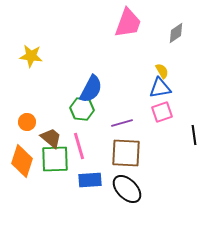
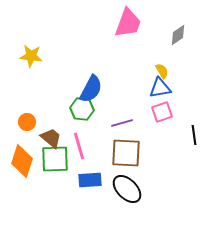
gray diamond: moved 2 px right, 2 px down
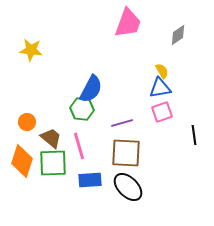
yellow star: moved 6 px up
green square: moved 2 px left, 4 px down
black ellipse: moved 1 px right, 2 px up
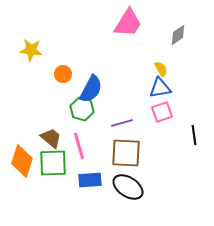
pink trapezoid: rotated 12 degrees clockwise
yellow semicircle: moved 1 px left, 2 px up
green hexagon: rotated 10 degrees clockwise
orange circle: moved 36 px right, 48 px up
black ellipse: rotated 12 degrees counterclockwise
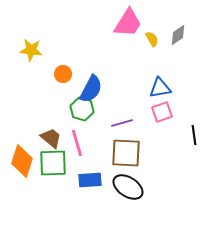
yellow semicircle: moved 9 px left, 30 px up
pink line: moved 2 px left, 3 px up
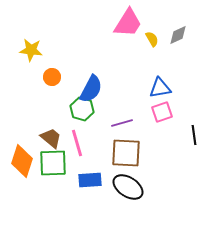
gray diamond: rotated 10 degrees clockwise
orange circle: moved 11 px left, 3 px down
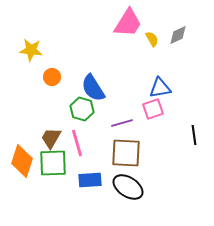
blue semicircle: moved 2 px right, 1 px up; rotated 120 degrees clockwise
pink square: moved 9 px left, 3 px up
brown trapezoid: rotated 100 degrees counterclockwise
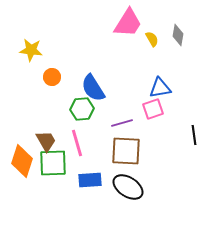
gray diamond: rotated 55 degrees counterclockwise
green hexagon: rotated 20 degrees counterclockwise
brown trapezoid: moved 5 px left, 3 px down; rotated 120 degrees clockwise
brown square: moved 2 px up
